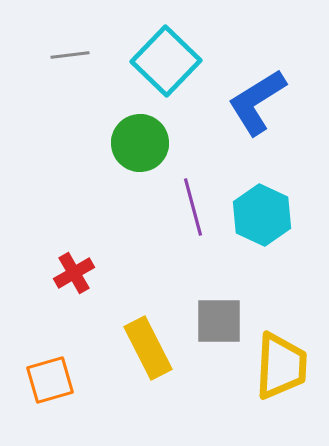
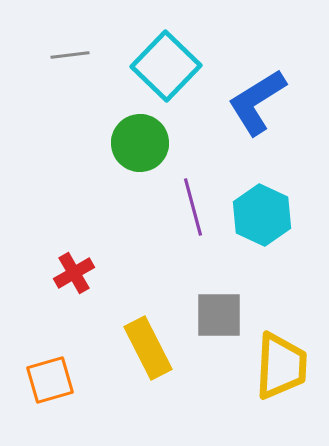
cyan square: moved 5 px down
gray square: moved 6 px up
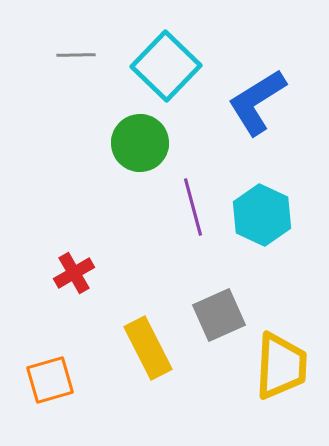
gray line: moved 6 px right; rotated 6 degrees clockwise
gray square: rotated 24 degrees counterclockwise
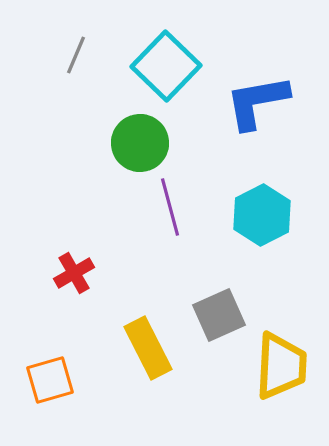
gray line: rotated 66 degrees counterclockwise
blue L-shape: rotated 22 degrees clockwise
purple line: moved 23 px left
cyan hexagon: rotated 8 degrees clockwise
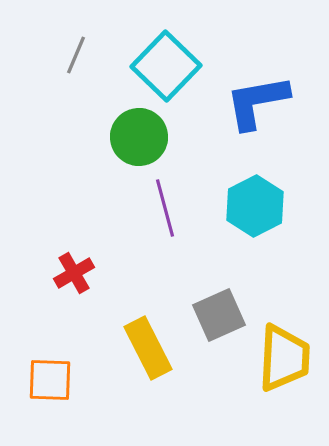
green circle: moved 1 px left, 6 px up
purple line: moved 5 px left, 1 px down
cyan hexagon: moved 7 px left, 9 px up
yellow trapezoid: moved 3 px right, 8 px up
orange square: rotated 18 degrees clockwise
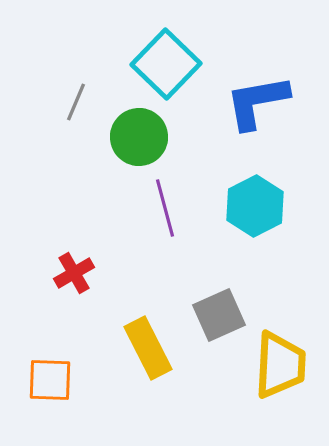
gray line: moved 47 px down
cyan square: moved 2 px up
yellow trapezoid: moved 4 px left, 7 px down
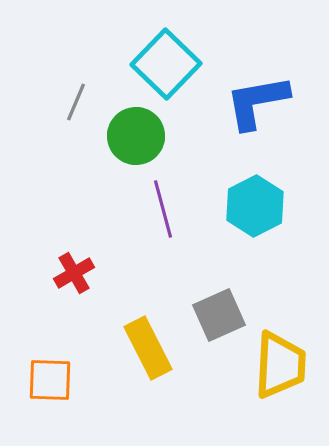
green circle: moved 3 px left, 1 px up
purple line: moved 2 px left, 1 px down
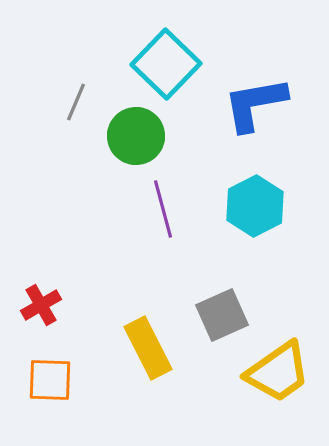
blue L-shape: moved 2 px left, 2 px down
red cross: moved 33 px left, 32 px down
gray square: moved 3 px right
yellow trapezoid: moved 2 px left, 7 px down; rotated 52 degrees clockwise
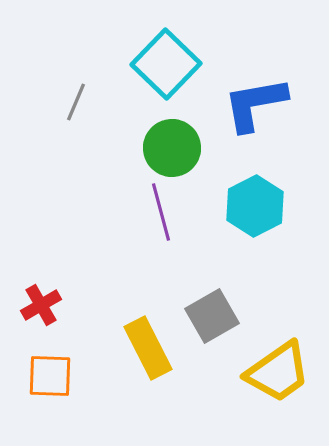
green circle: moved 36 px right, 12 px down
purple line: moved 2 px left, 3 px down
gray square: moved 10 px left, 1 px down; rotated 6 degrees counterclockwise
orange square: moved 4 px up
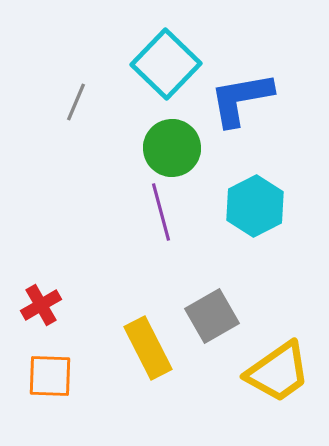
blue L-shape: moved 14 px left, 5 px up
